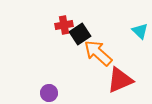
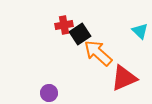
red triangle: moved 4 px right, 2 px up
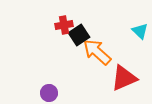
black square: moved 1 px left, 1 px down
orange arrow: moved 1 px left, 1 px up
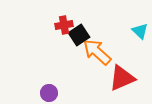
red triangle: moved 2 px left
